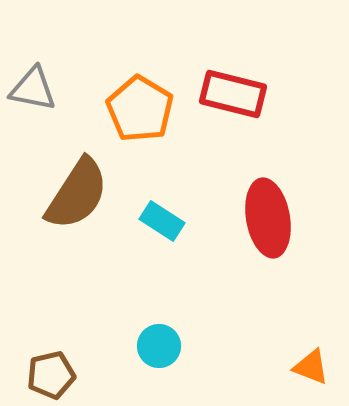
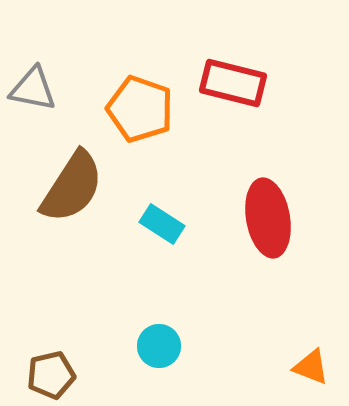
red rectangle: moved 11 px up
orange pentagon: rotated 12 degrees counterclockwise
brown semicircle: moved 5 px left, 7 px up
cyan rectangle: moved 3 px down
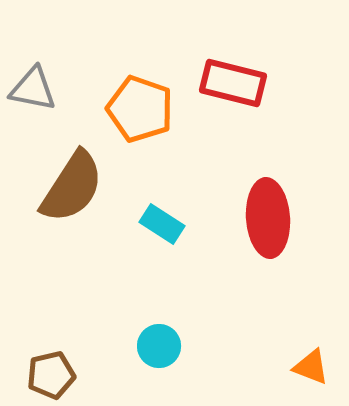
red ellipse: rotated 6 degrees clockwise
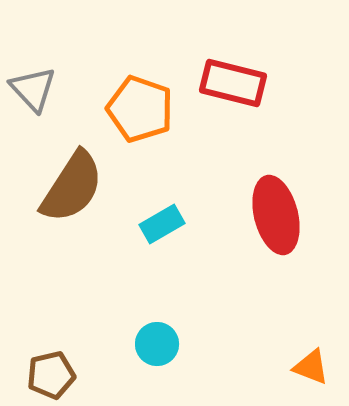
gray triangle: rotated 36 degrees clockwise
red ellipse: moved 8 px right, 3 px up; rotated 10 degrees counterclockwise
cyan rectangle: rotated 63 degrees counterclockwise
cyan circle: moved 2 px left, 2 px up
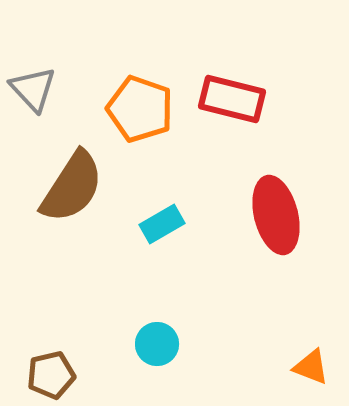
red rectangle: moved 1 px left, 16 px down
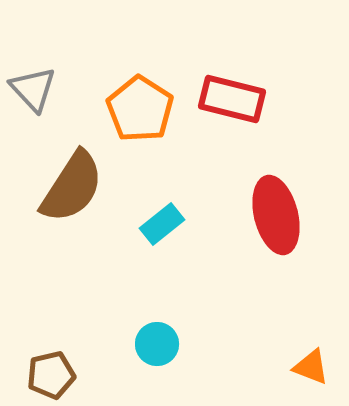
orange pentagon: rotated 14 degrees clockwise
cyan rectangle: rotated 9 degrees counterclockwise
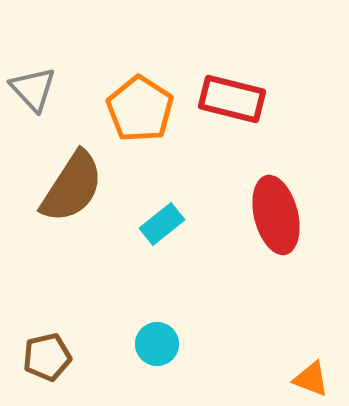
orange triangle: moved 12 px down
brown pentagon: moved 4 px left, 18 px up
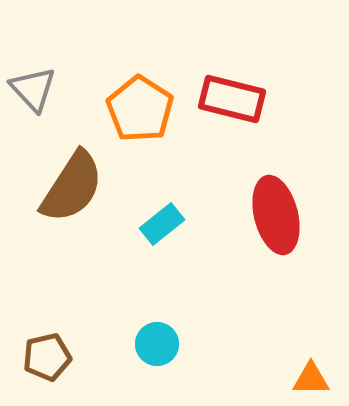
orange triangle: rotated 21 degrees counterclockwise
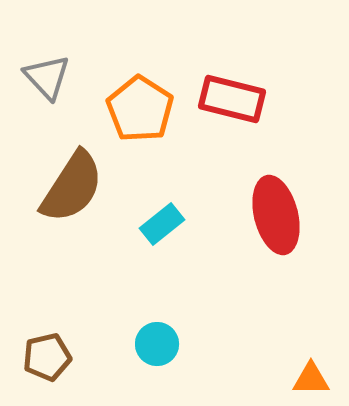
gray triangle: moved 14 px right, 12 px up
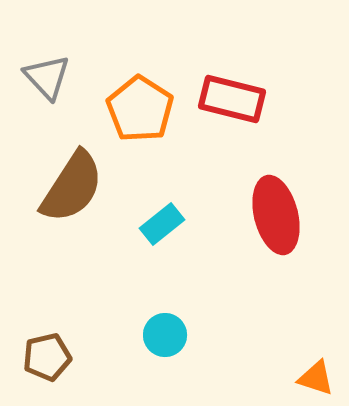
cyan circle: moved 8 px right, 9 px up
orange triangle: moved 5 px right, 1 px up; rotated 18 degrees clockwise
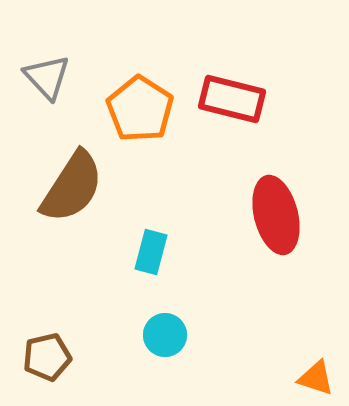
cyan rectangle: moved 11 px left, 28 px down; rotated 36 degrees counterclockwise
